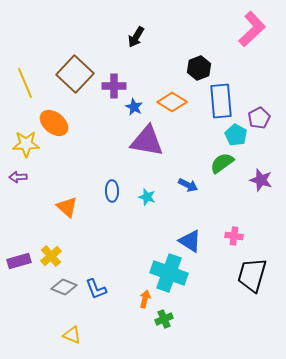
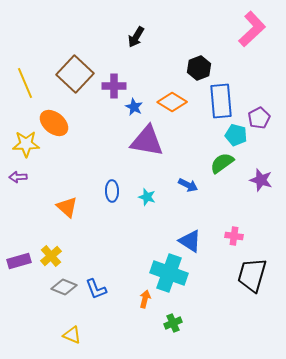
cyan pentagon: rotated 15 degrees counterclockwise
green cross: moved 9 px right, 4 px down
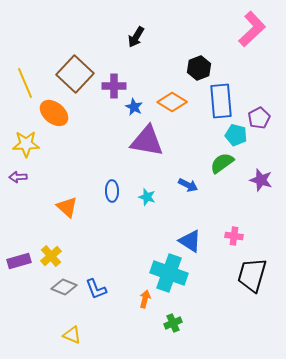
orange ellipse: moved 10 px up
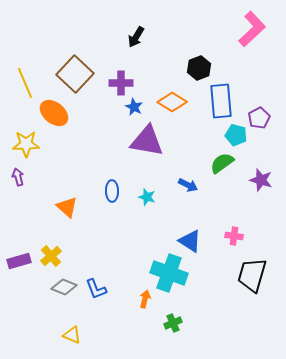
purple cross: moved 7 px right, 3 px up
purple arrow: rotated 78 degrees clockwise
